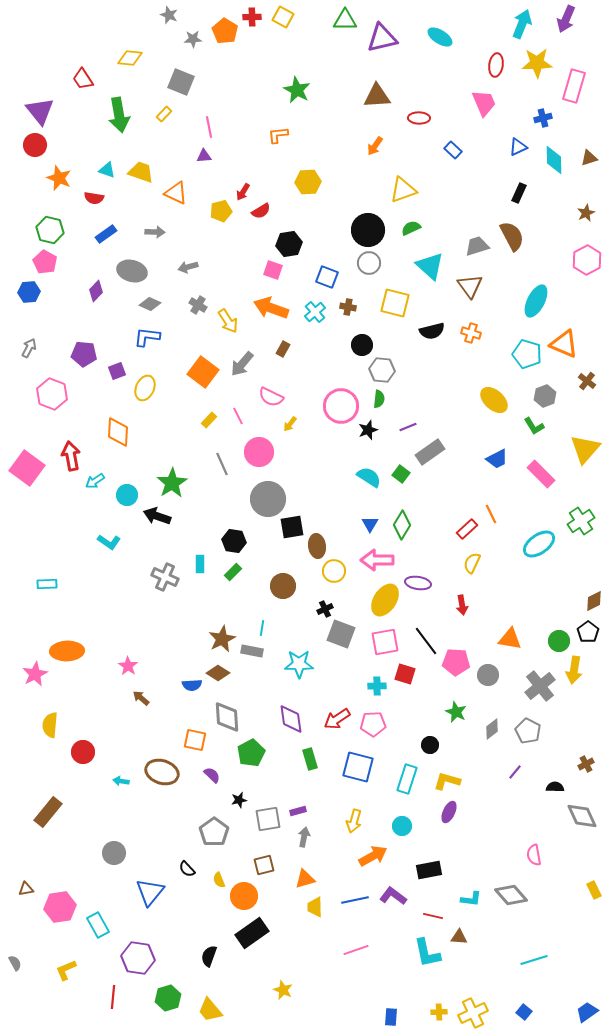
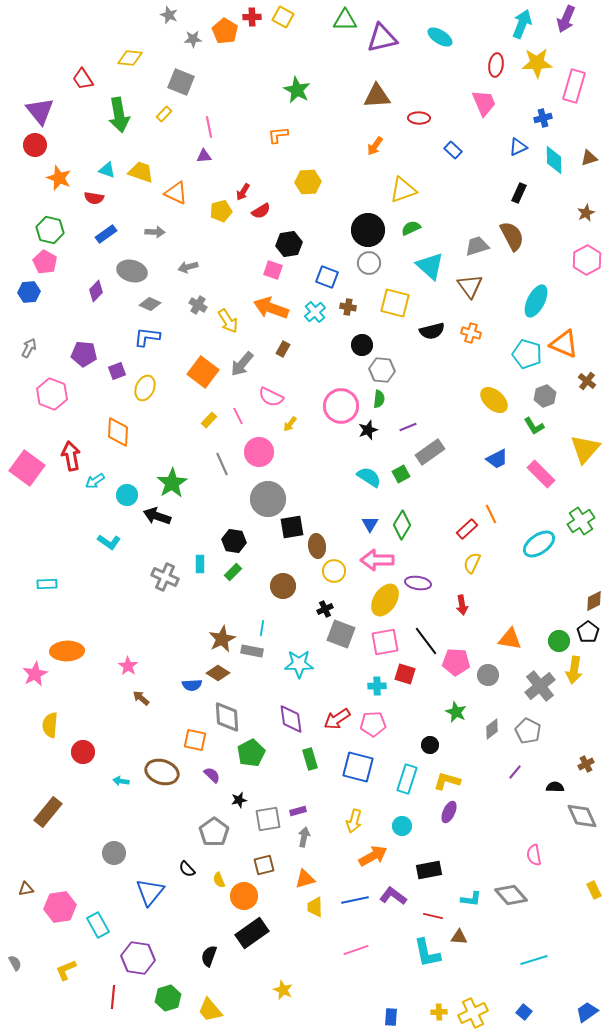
green square at (401, 474): rotated 24 degrees clockwise
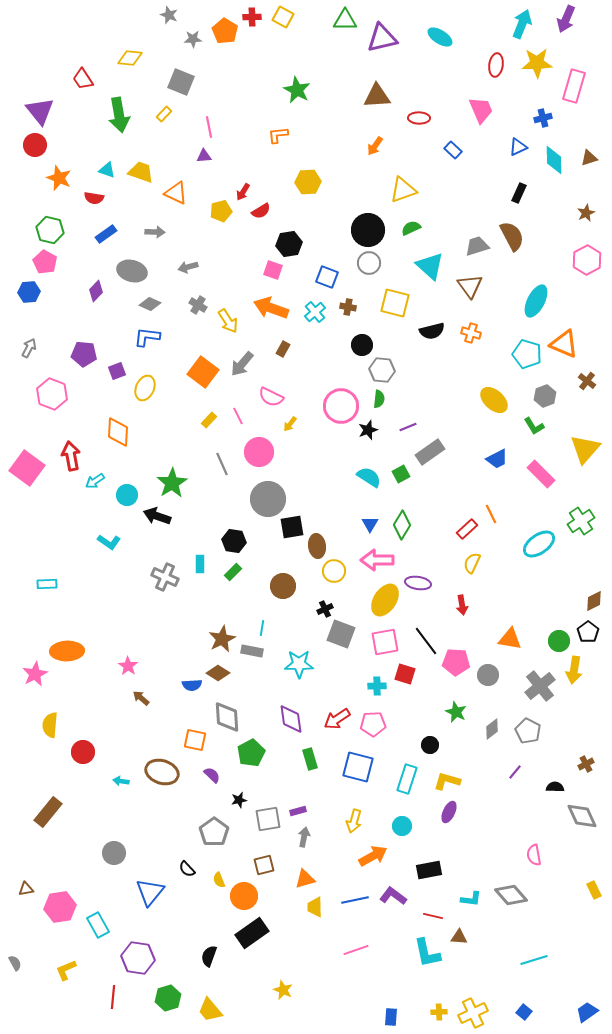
pink trapezoid at (484, 103): moved 3 px left, 7 px down
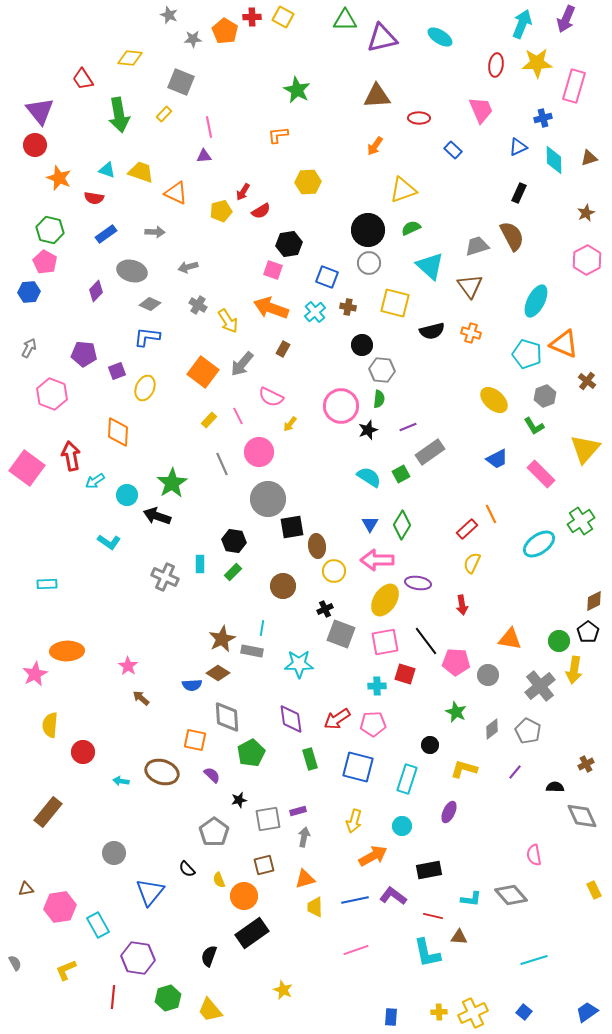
yellow L-shape at (447, 781): moved 17 px right, 12 px up
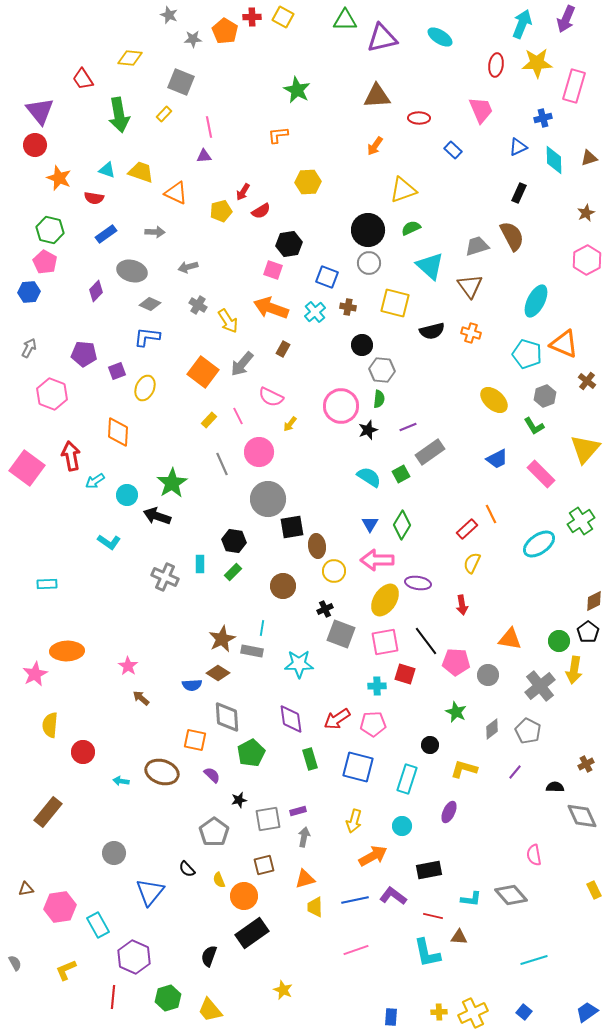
purple hexagon at (138, 958): moved 4 px left, 1 px up; rotated 16 degrees clockwise
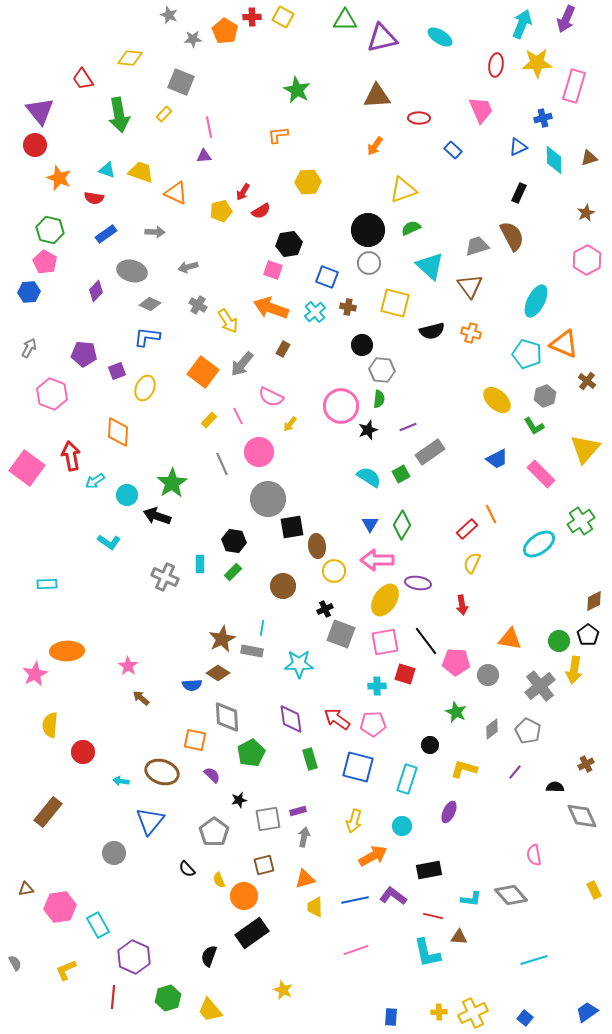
yellow ellipse at (494, 400): moved 3 px right
black pentagon at (588, 632): moved 3 px down
red arrow at (337, 719): rotated 68 degrees clockwise
blue triangle at (150, 892): moved 71 px up
blue square at (524, 1012): moved 1 px right, 6 px down
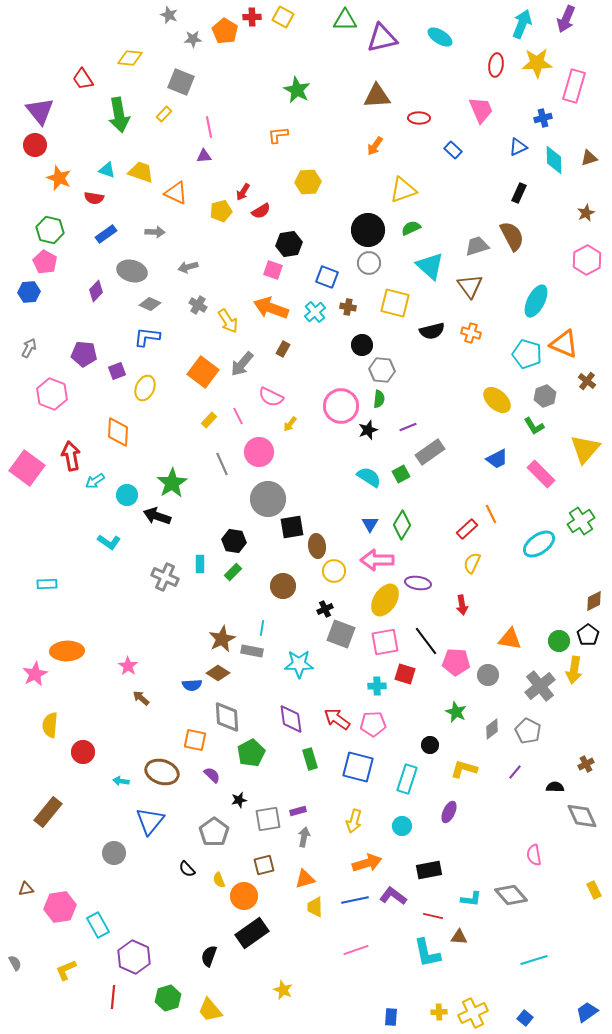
orange arrow at (373, 856): moved 6 px left, 7 px down; rotated 12 degrees clockwise
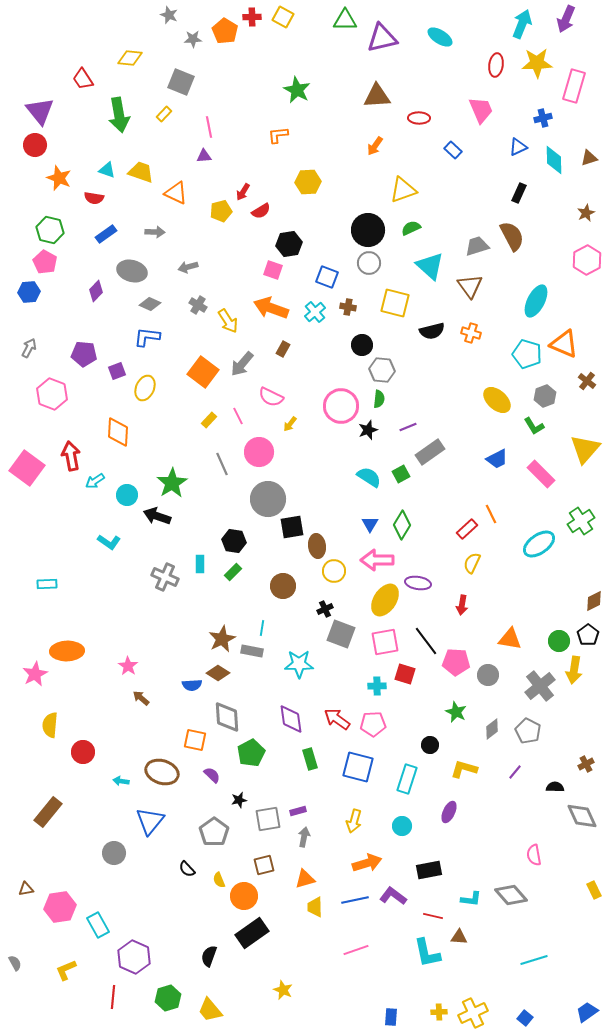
red arrow at (462, 605): rotated 18 degrees clockwise
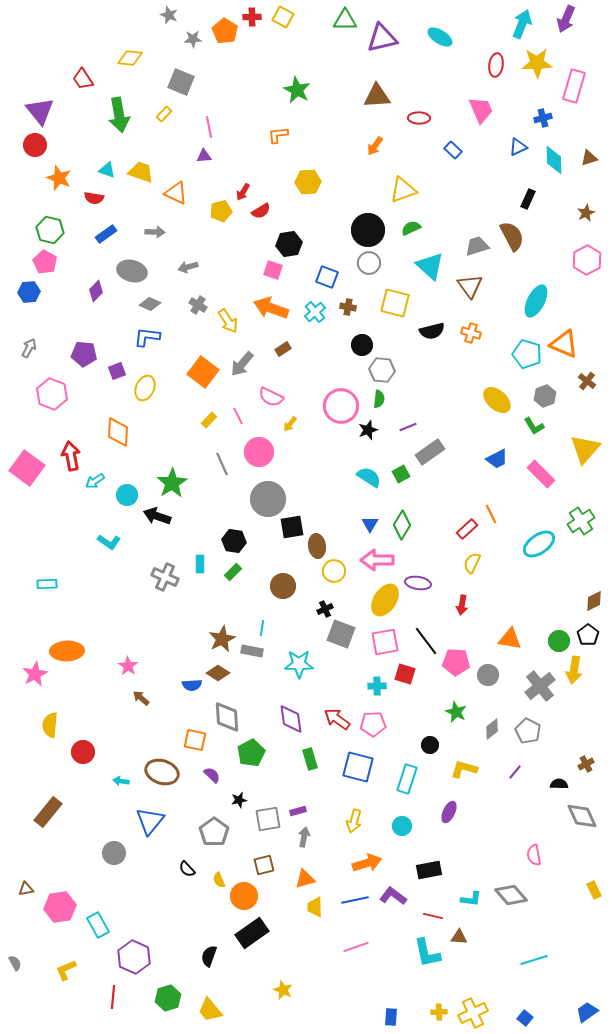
black rectangle at (519, 193): moved 9 px right, 6 px down
brown rectangle at (283, 349): rotated 28 degrees clockwise
black semicircle at (555, 787): moved 4 px right, 3 px up
pink line at (356, 950): moved 3 px up
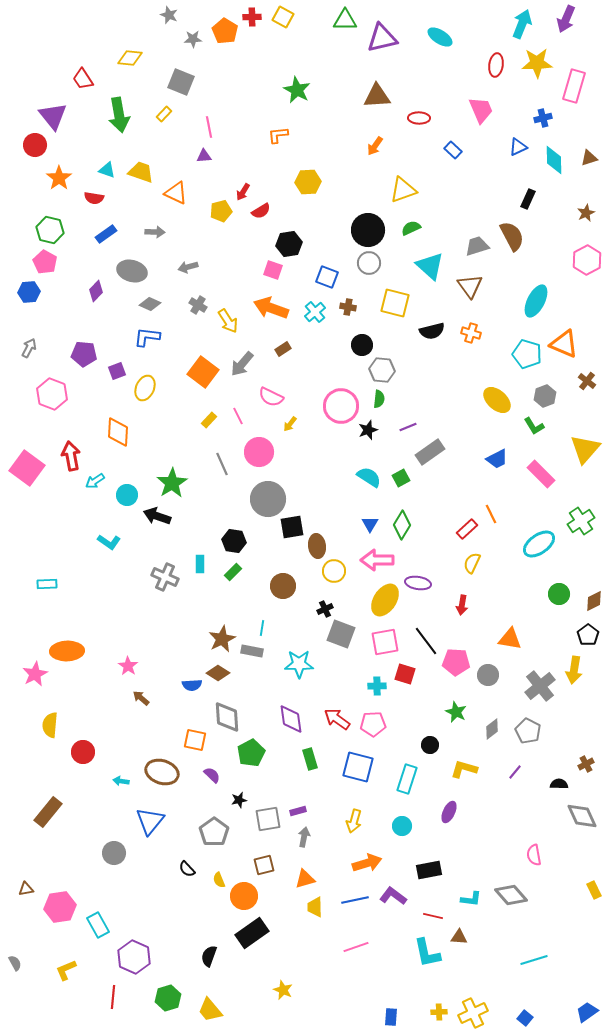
purple triangle at (40, 111): moved 13 px right, 5 px down
orange star at (59, 178): rotated 15 degrees clockwise
green square at (401, 474): moved 4 px down
green circle at (559, 641): moved 47 px up
